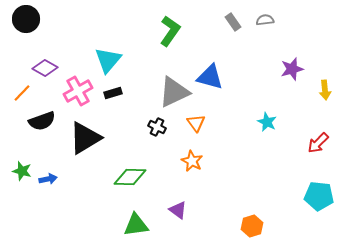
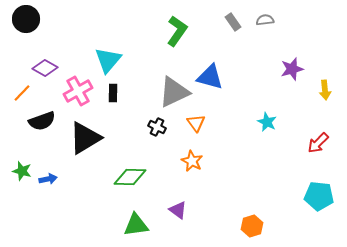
green L-shape: moved 7 px right
black rectangle: rotated 72 degrees counterclockwise
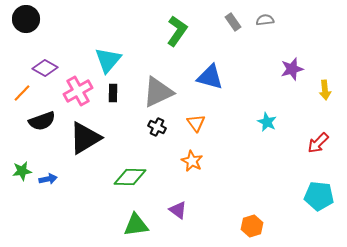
gray triangle: moved 16 px left
green star: rotated 24 degrees counterclockwise
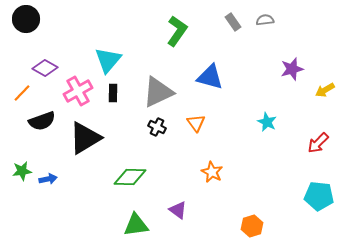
yellow arrow: rotated 66 degrees clockwise
orange star: moved 20 px right, 11 px down
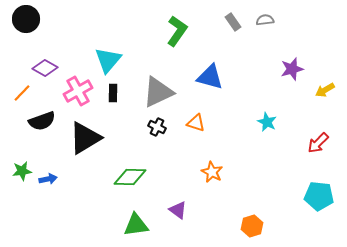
orange triangle: rotated 36 degrees counterclockwise
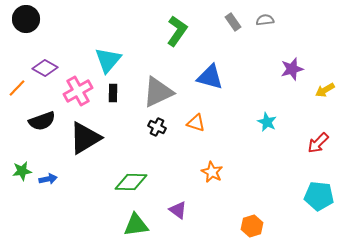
orange line: moved 5 px left, 5 px up
green diamond: moved 1 px right, 5 px down
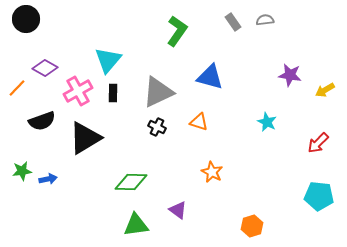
purple star: moved 2 px left, 6 px down; rotated 25 degrees clockwise
orange triangle: moved 3 px right, 1 px up
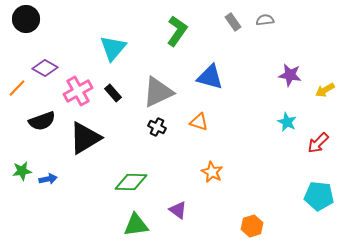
cyan triangle: moved 5 px right, 12 px up
black rectangle: rotated 42 degrees counterclockwise
cyan star: moved 20 px right
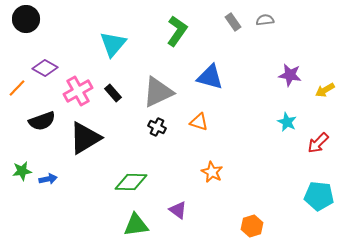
cyan triangle: moved 4 px up
